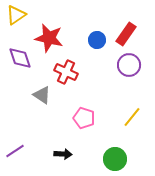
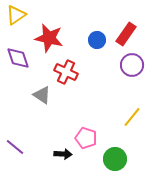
purple diamond: moved 2 px left
purple circle: moved 3 px right
pink pentagon: moved 2 px right, 20 px down
purple line: moved 4 px up; rotated 72 degrees clockwise
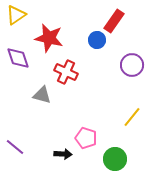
red rectangle: moved 12 px left, 13 px up
gray triangle: rotated 18 degrees counterclockwise
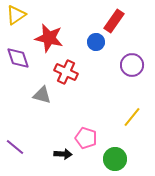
blue circle: moved 1 px left, 2 px down
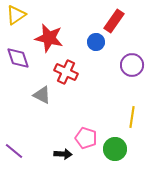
gray triangle: rotated 12 degrees clockwise
yellow line: rotated 30 degrees counterclockwise
purple line: moved 1 px left, 4 px down
green circle: moved 10 px up
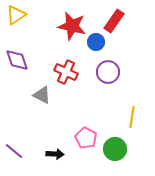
red star: moved 23 px right, 12 px up
purple diamond: moved 1 px left, 2 px down
purple circle: moved 24 px left, 7 px down
pink pentagon: rotated 10 degrees clockwise
black arrow: moved 8 px left
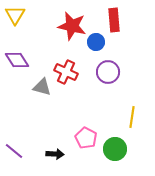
yellow triangle: moved 1 px left; rotated 25 degrees counterclockwise
red rectangle: moved 1 px up; rotated 40 degrees counterclockwise
purple diamond: rotated 15 degrees counterclockwise
gray triangle: moved 8 px up; rotated 12 degrees counterclockwise
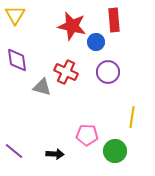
purple diamond: rotated 25 degrees clockwise
pink pentagon: moved 1 px right, 3 px up; rotated 25 degrees counterclockwise
green circle: moved 2 px down
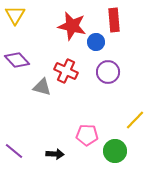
purple diamond: rotated 35 degrees counterclockwise
red cross: moved 1 px up
yellow line: moved 3 px right, 3 px down; rotated 35 degrees clockwise
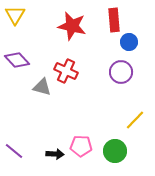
blue circle: moved 33 px right
purple circle: moved 13 px right
pink pentagon: moved 6 px left, 11 px down
